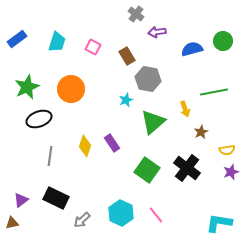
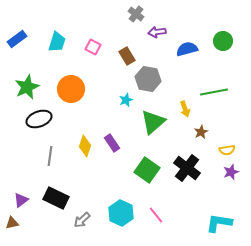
blue semicircle: moved 5 px left
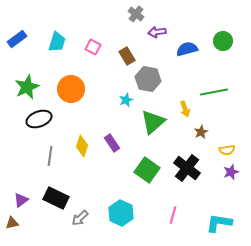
yellow diamond: moved 3 px left
pink line: moved 17 px right; rotated 54 degrees clockwise
gray arrow: moved 2 px left, 2 px up
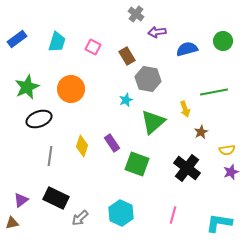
green square: moved 10 px left, 6 px up; rotated 15 degrees counterclockwise
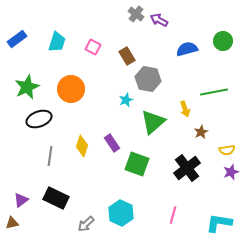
purple arrow: moved 2 px right, 12 px up; rotated 36 degrees clockwise
black cross: rotated 16 degrees clockwise
gray arrow: moved 6 px right, 6 px down
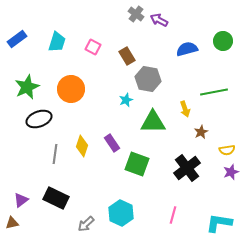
green triangle: rotated 40 degrees clockwise
gray line: moved 5 px right, 2 px up
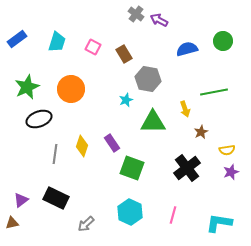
brown rectangle: moved 3 px left, 2 px up
green square: moved 5 px left, 4 px down
cyan hexagon: moved 9 px right, 1 px up
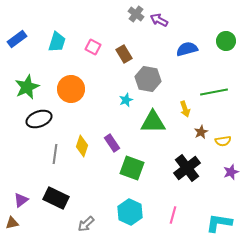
green circle: moved 3 px right
yellow semicircle: moved 4 px left, 9 px up
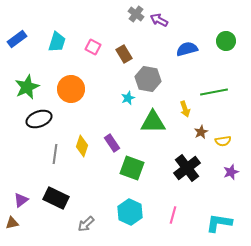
cyan star: moved 2 px right, 2 px up
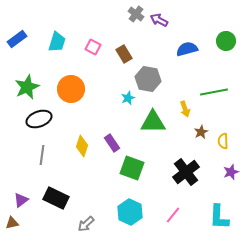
yellow semicircle: rotated 98 degrees clockwise
gray line: moved 13 px left, 1 px down
black cross: moved 1 px left, 4 px down
pink line: rotated 24 degrees clockwise
cyan L-shape: moved 6 px up; rotated 96 degrees counterclockwise
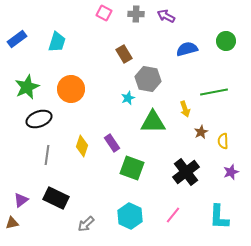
gray cross: rotated 35 degrees counterclockwise
purple arrow: moved 7 px right, 4 px up
pink square: moved 11 px right, 34 px up
gray line: moved 5 px right
cyan hexagon: moved 4 px down
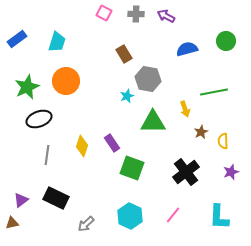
orange circle: moved 5 px left, 8 px up
cyan star: moved 1 px left, 2 px up
